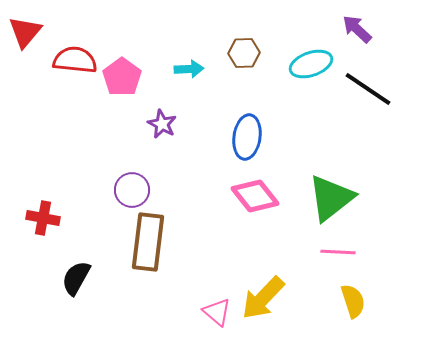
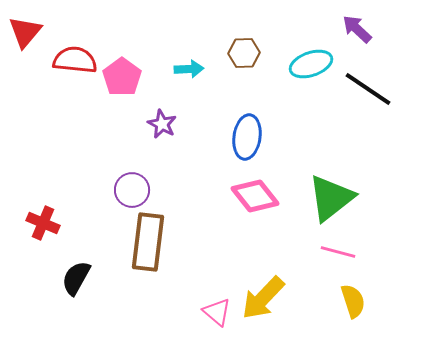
red cross: moved 5 px down; rotated 12 degrees clockwise
pink line: rotated 12 degrees clockwise
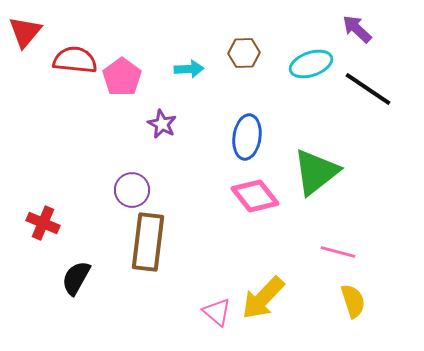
green triangle: moved 15 px left, 26 px up
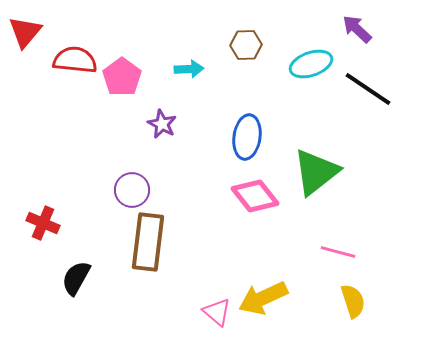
brown hexagon: moved 2 px right, 8 px up
yellow arrow: rotated 21 degrees clockwise
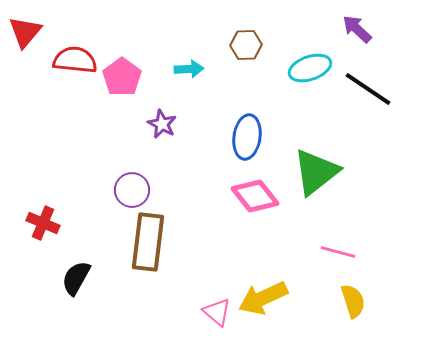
cyan ellipse: moved 1 px left, 4 px down
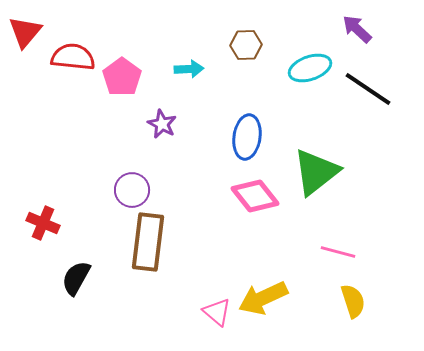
red semicircle: moved 2 px left, 3 px up
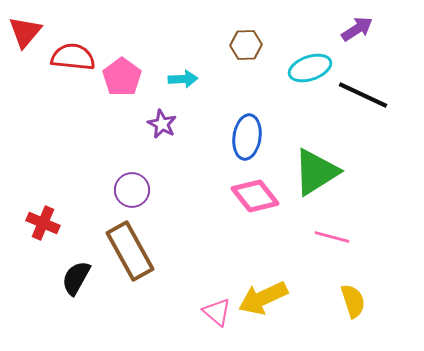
purple arrow: rotated 104 degrees clockwise
cyan arrow: moved 6 px left, 10 px down
black line: moved 5 px left, 6 px down; rotated 9 degrees counterclockwise
green triangle: rotated 6 degrees clockwise
brown rectangle: moved 18 px left, 9 px down; rotated 36 degrees counterclockwise
pink line: moved 6 px left, 15 px up
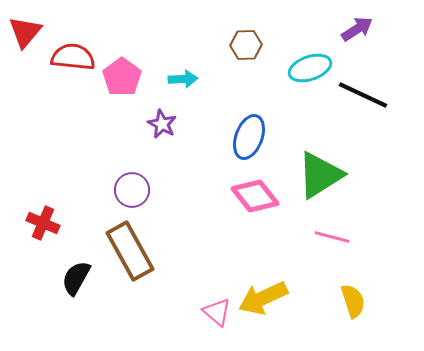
blue ellipse: moved 2 px right; rotated 12 degrees clockwise
green triangle: moved 4 px right, 3 px down
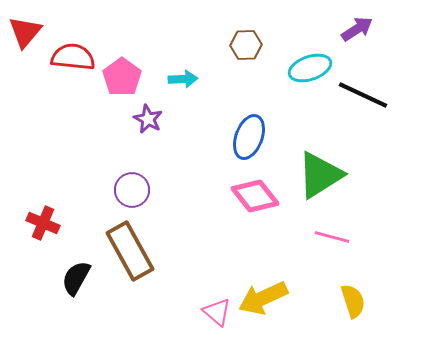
purple star: moved 14 px left, 5 px up
